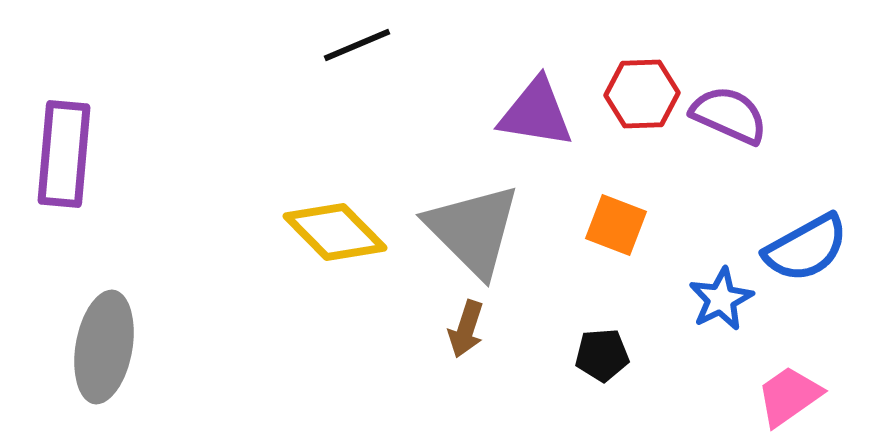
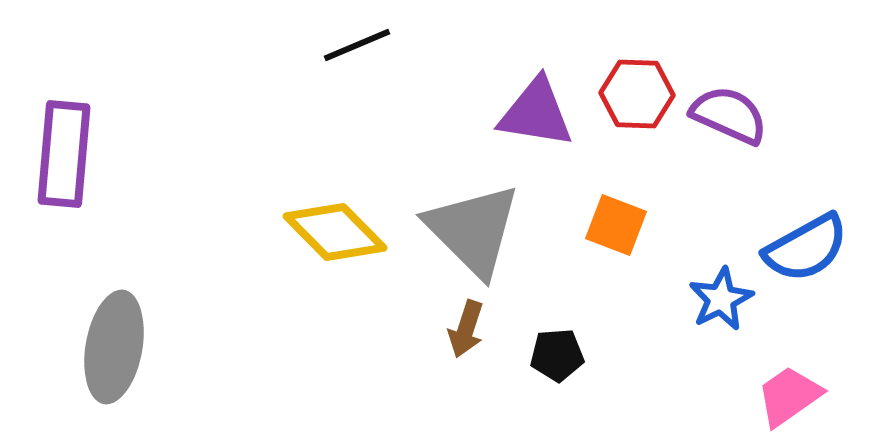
red hexagon: moved 5 px left; rotated 4 degrees clockwise
gray ellipse: moved 10 px right
black pentagon: moved 45 px left
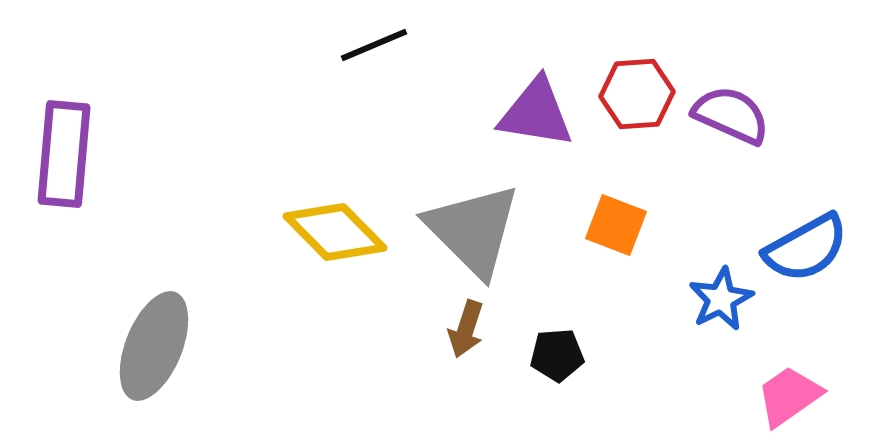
black line: moved 17 px right
red hexagon: rotated 6 degrees counterclockwise
purple semicircle: moved 2 px right
gray ellipse: moved 40 px right, 1 px up; rotated 12 degrees clockwise
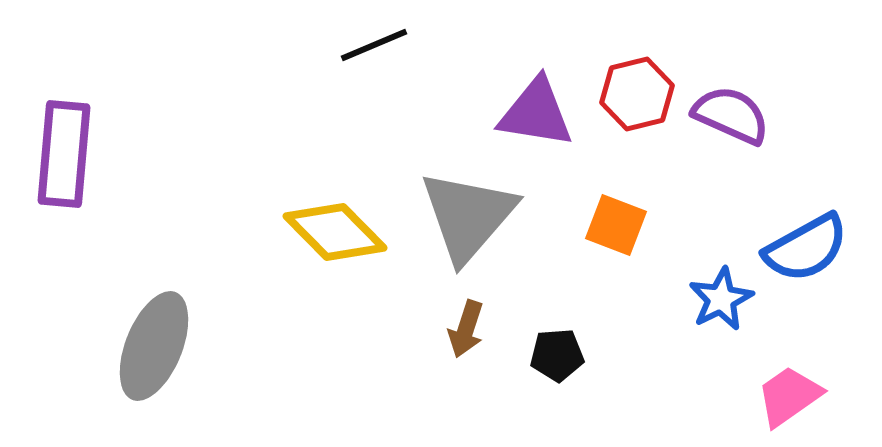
red hexagon: rotated 10 degrees counterclockwise
gray triangle: moved 5 px left, 14 px up; rotated 26 degrees clockwise
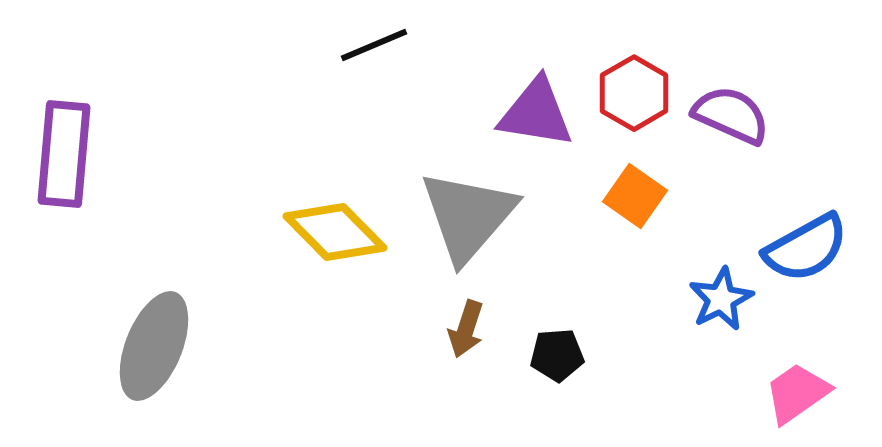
red hexagon: moved 3 px left, 1 px up; rotated 16 degrees counterclockwise
orange square: moved 19 px right, 29 px up; rotated 14 degrees clockwise
pink trapezoid: moved 8 px right, 3 px up
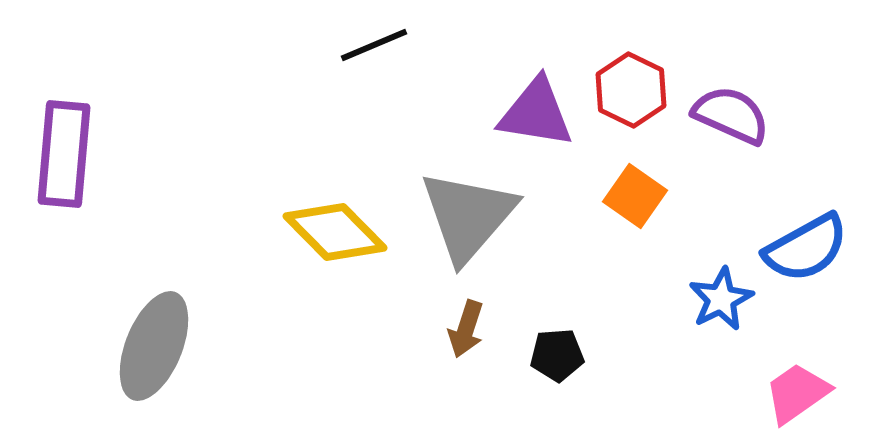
red hexagon: moved 3 px left, 3 px up; rotated 4 degrees counterclockwise
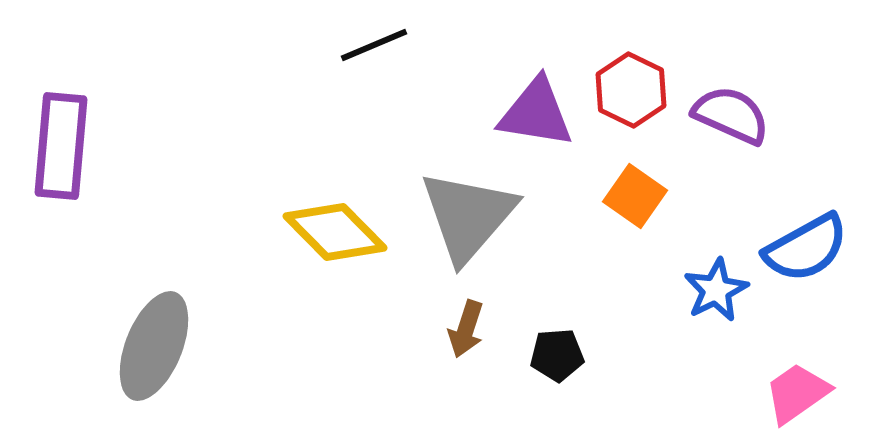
purple rectangle: moved 3 px left, 8 px up
blue star: moved 5 px left, 9 px up
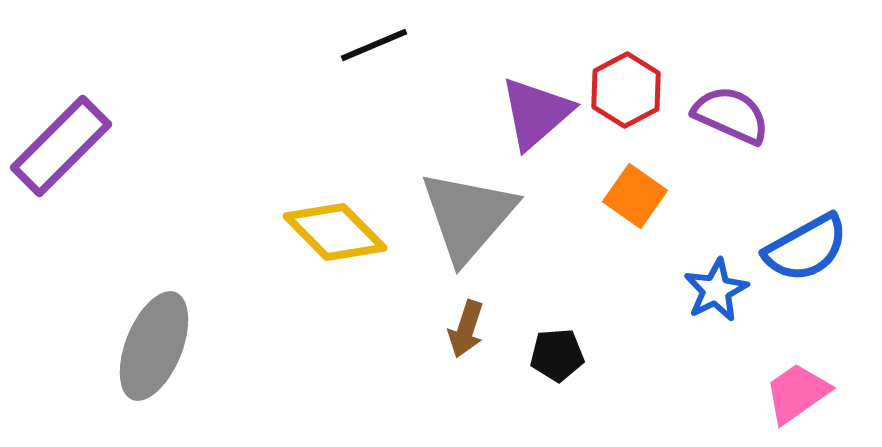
red hexagon: moved 5 px left; rotated 6 degrees clockwise
purple triangle: rotated 50 degrees counterclockwise
purple rectangle: rotated 40 degrees clockwise
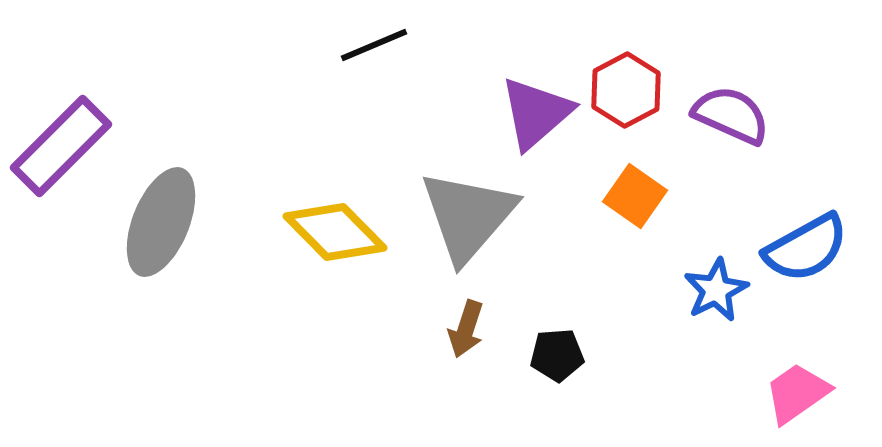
gray ellipse: moved 7 px right, 124 px up
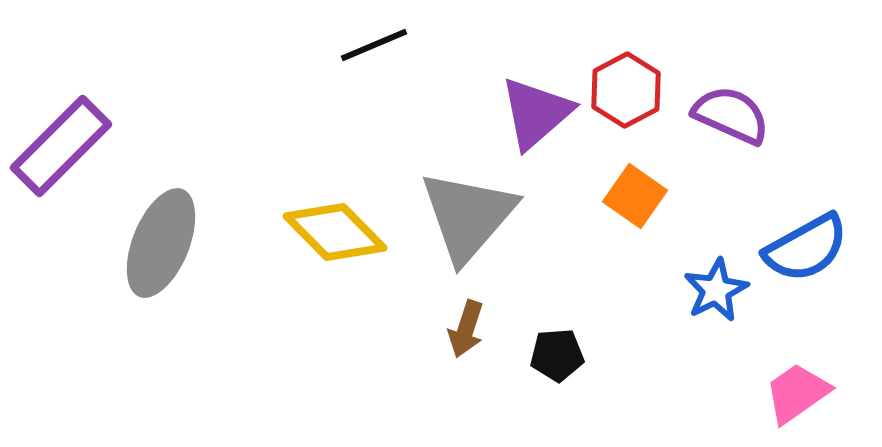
gray ellipse: moved 21 px down
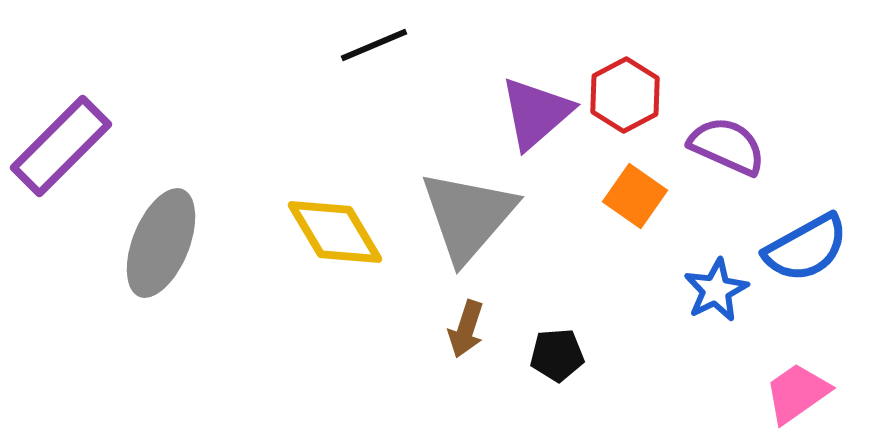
red hexagon: moved 1 px left, 5 px down
purple semicircle: moved 4 px left, 31 px down
yellow diamond: rotated 14 degrees clockwise
